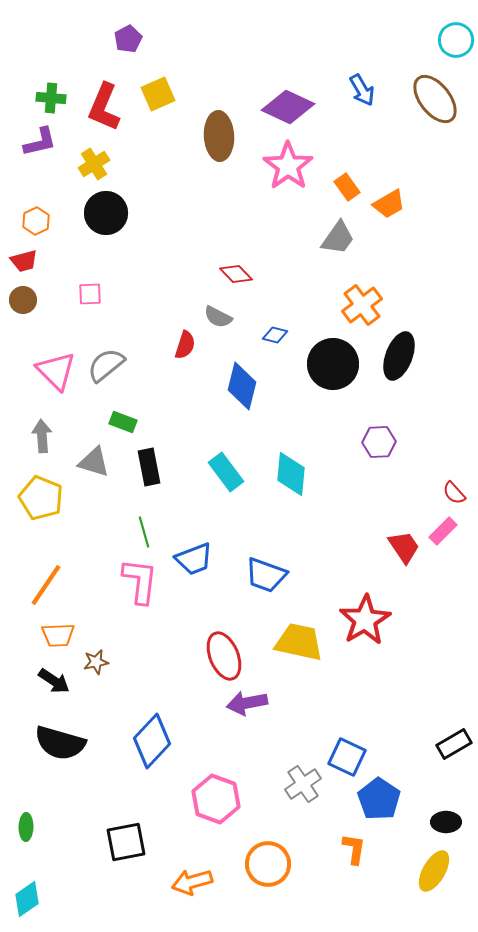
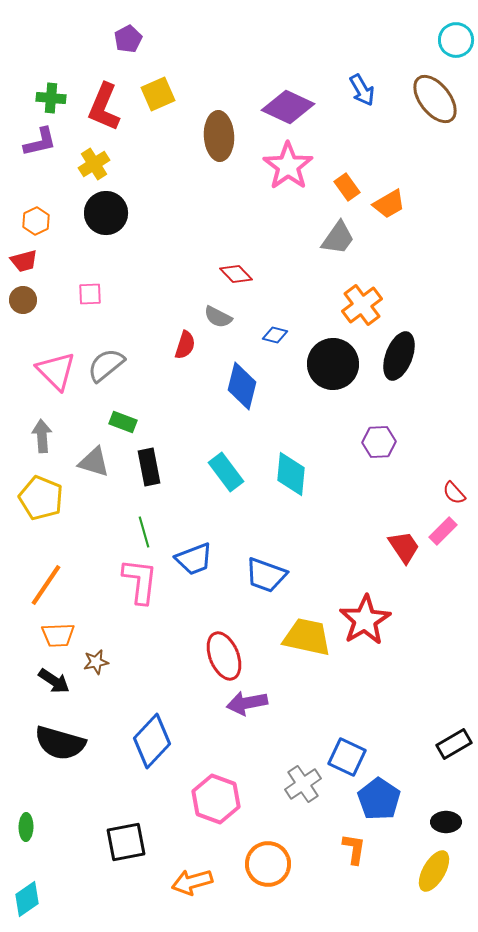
yellow trapezoid at (299, 642): moved 8 px right, 5 px up
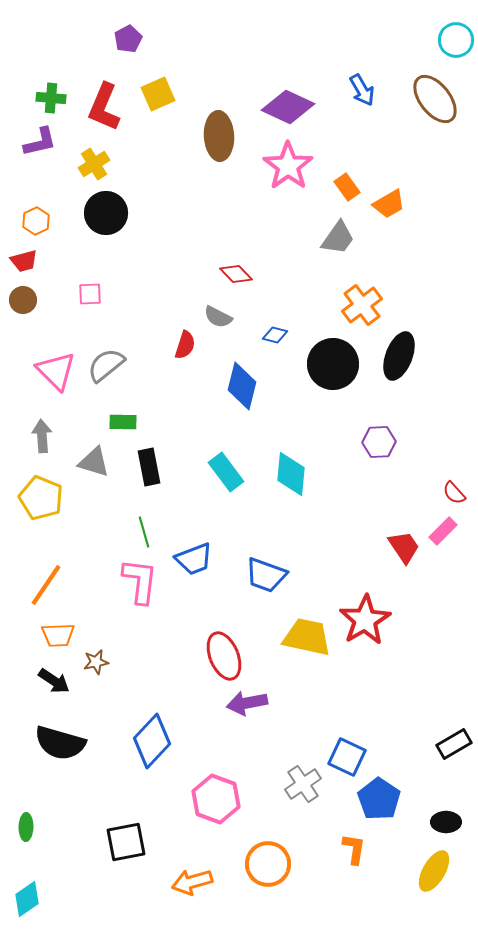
green rectangle at (123, 422): rotated 20 degrees counterclockwise
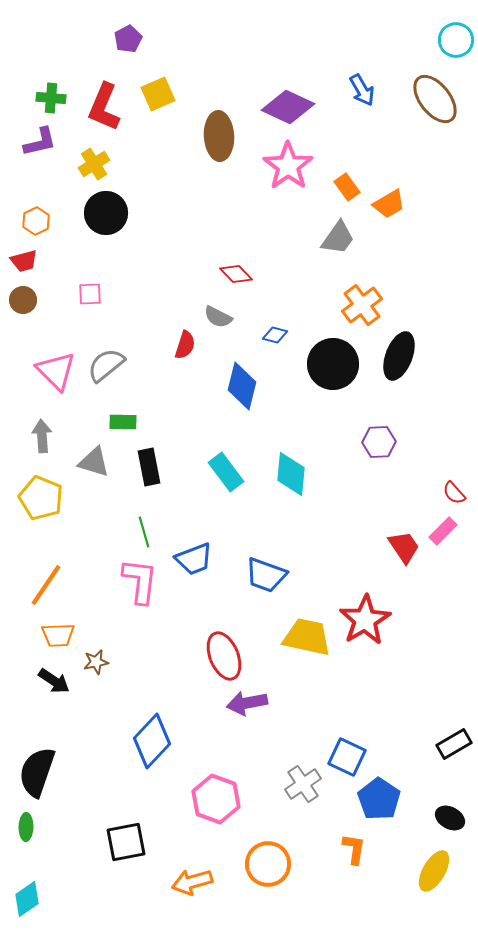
black semicircle at (60, 743): moved 23 px left, 29 px down; rotated 93 degrees clockwise
black ellipse at (446, 822): moved 4 px right, 4 px up; rotated 28 degrees clockwise
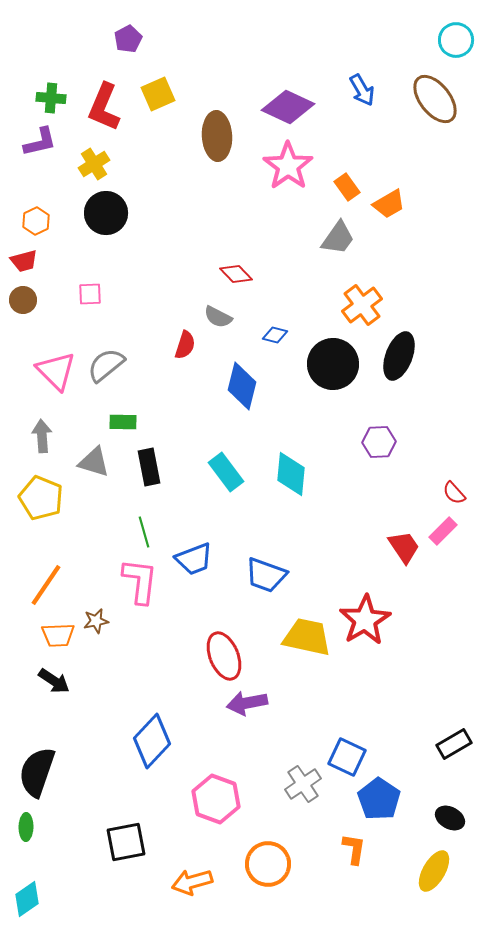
brown ellipse at (219, 136): moved 2 px left
brown star at (96, 662): moved 41 px up
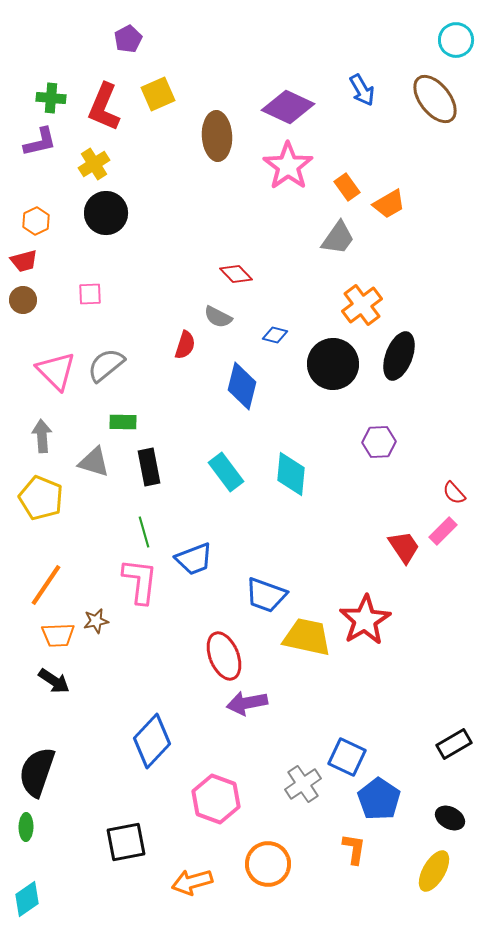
blue trapezoid at (266, 575): moved 20 px down
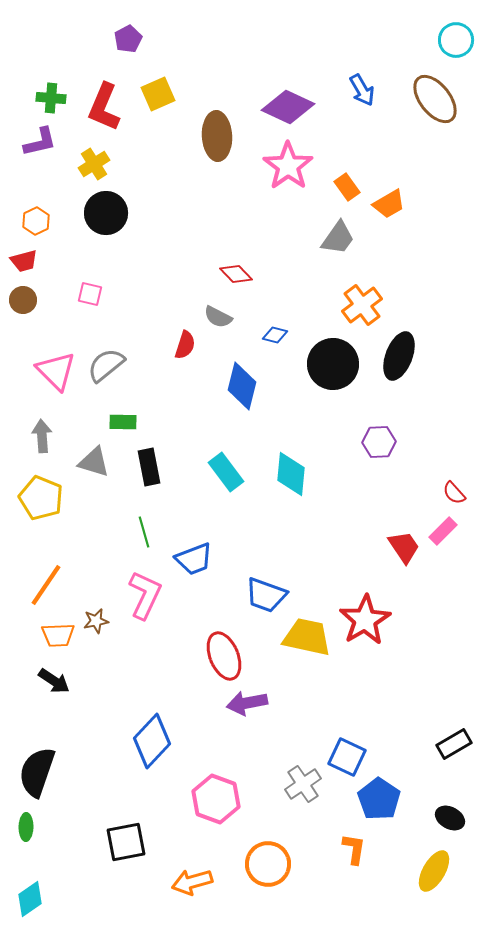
pink square at (90, 294): rotated 15 degrees clockwise
pink L-shape at (140, 581): moved 5 px right, 14 px down; rotated 18 degrees clockwise
cyan diamond at (27, 899): moved 3 px right
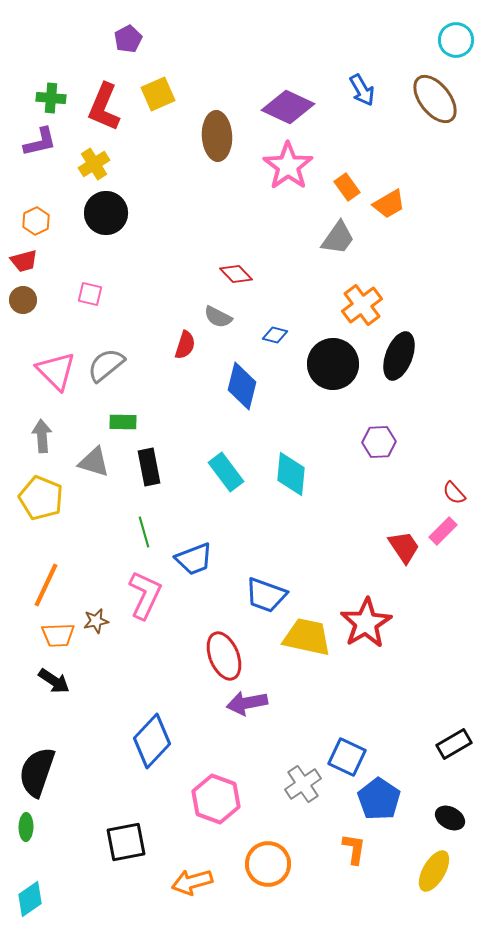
orange line at (46, 585): rotated 9 degrees counterclockwise
red star at (365, 620): moved 1 px right, 3 px down
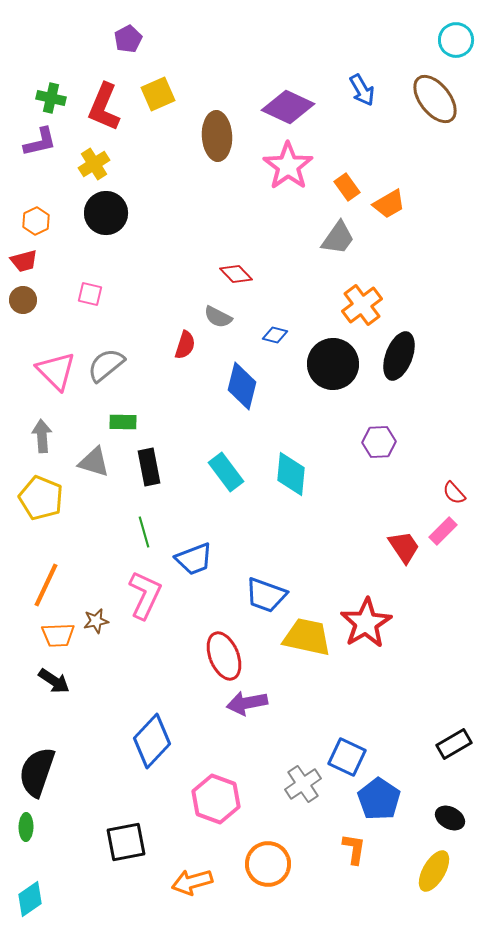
green cross at (51, 98): rotated 8 degrees clockwise
